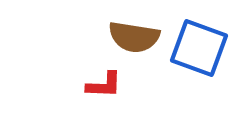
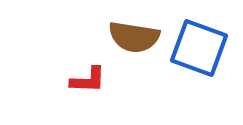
red L-shape: moved 16 px left, 5 px up
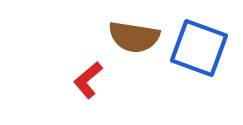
red L-shape: rotated 138 degrees clockwise
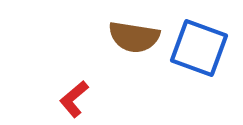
red L-shape: moved 14 px left, 19 px down
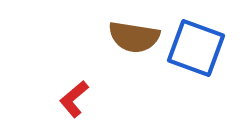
blue square: moved 3 px left
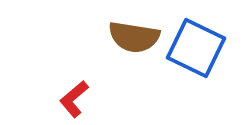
blue square: rotated 6 degrees clockwise
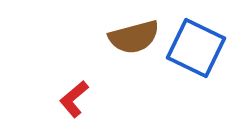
brown semicircle: rotated 24 degrees counterclockwise
